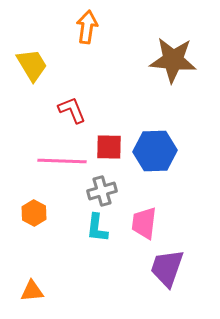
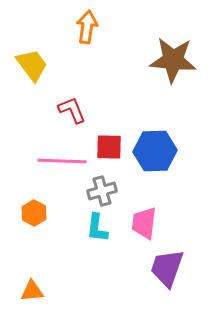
yellow trapezoid: rotated 6 degrees counterclockwise
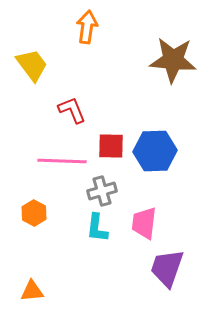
red square: moved 2 px right, 1 px up
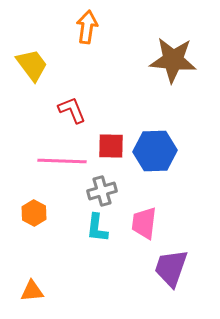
purple trapezoid: moved 4 px right
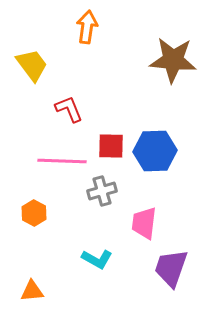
red L-shape: moved 3 px left, 1 px up
cyan L-shape: moved 31 px down; rotated 68 degrees counterclockwise
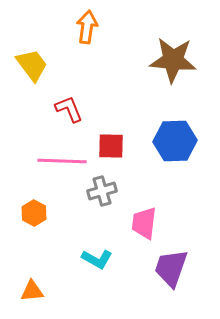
blue hexagon: moved 20 px right, 10 px up
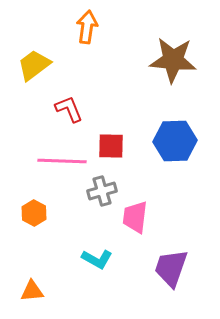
yellow trapezoid: moved 2 px right; rotated 90 degrees counterclockwise
pink trapezoid: moved 9 px left, 6 px up
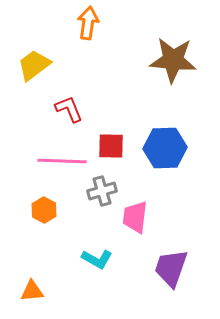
orange arrow: moved 1 px right, 4 px up
blue hexagon: moved 10 px left, 7 px down
orange hexagon: moved 10 px right, 3 px up
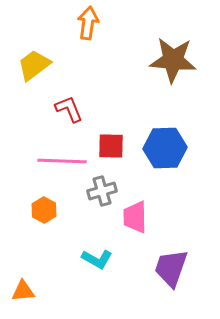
pink trapezoid: rotated 8 degrees counterclockwise
orange triangle: moved 9 px left
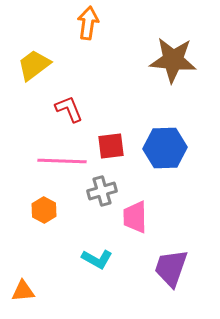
red square: rotated 8 degrees counterclockwise
